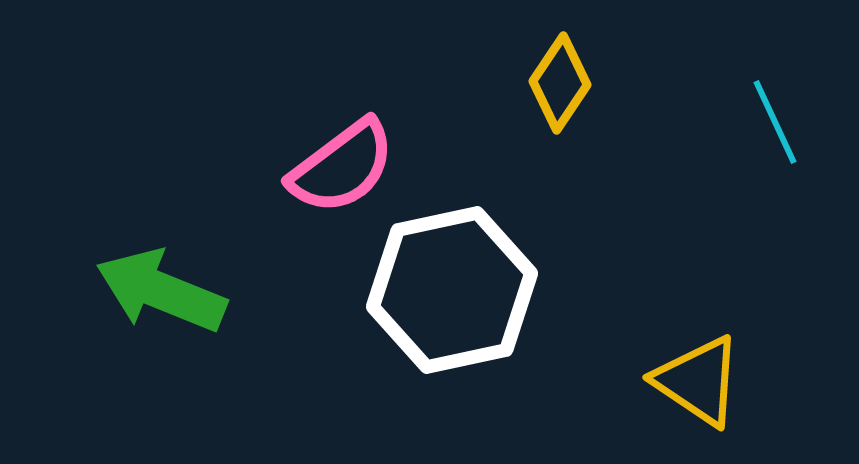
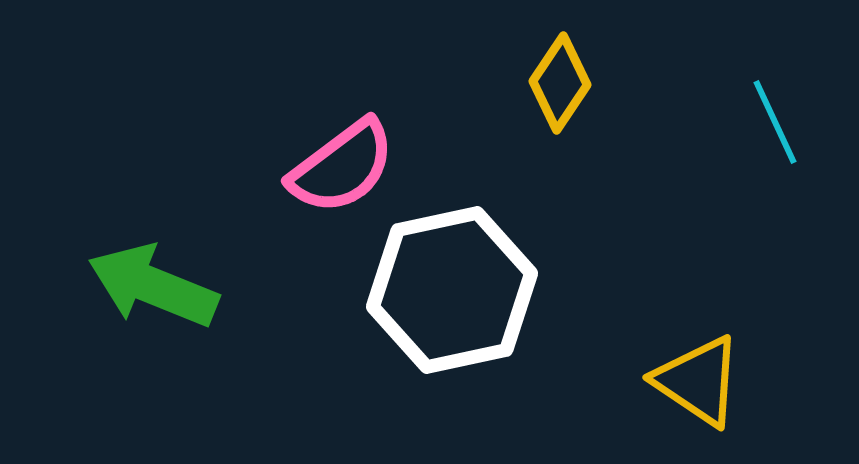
green arrow: moved 8 px left, 5 px up
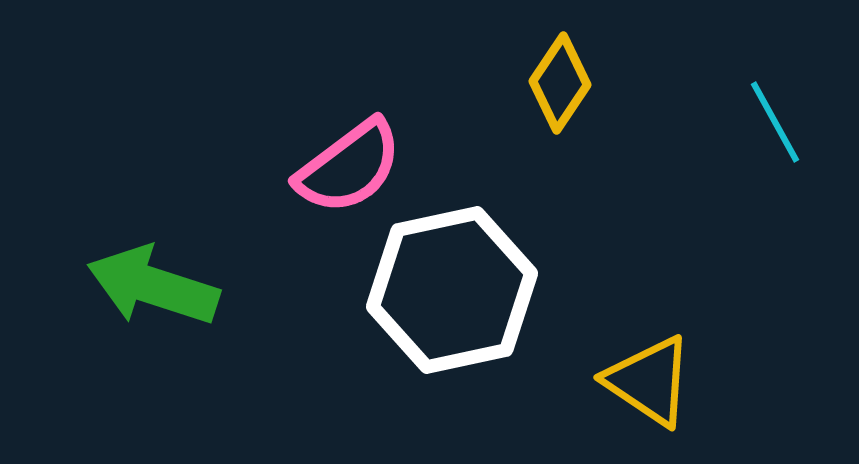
cyan line: rotated 4 degrees counterclockwise
pink semicircle: moved 7 px right
green arrow: rotated 4 degrees counterclockwise
yellow triangle: moved 49 px left
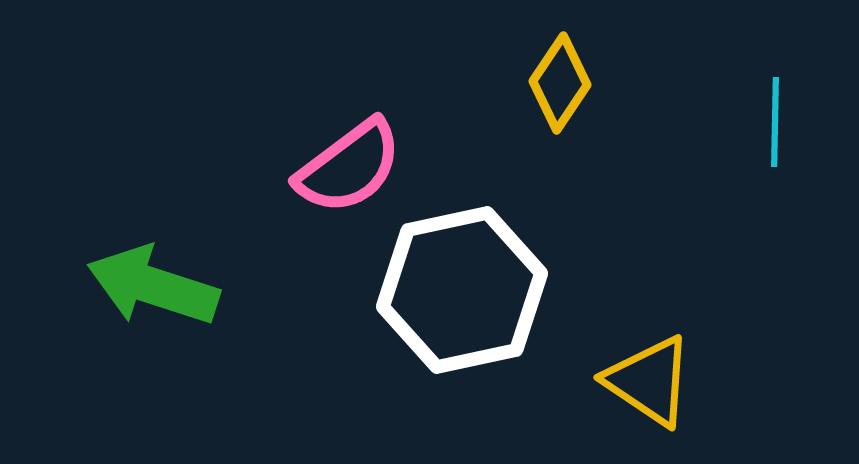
cyan line: rotated 30 degrees clockwise
white hexagon: moved 10 px right
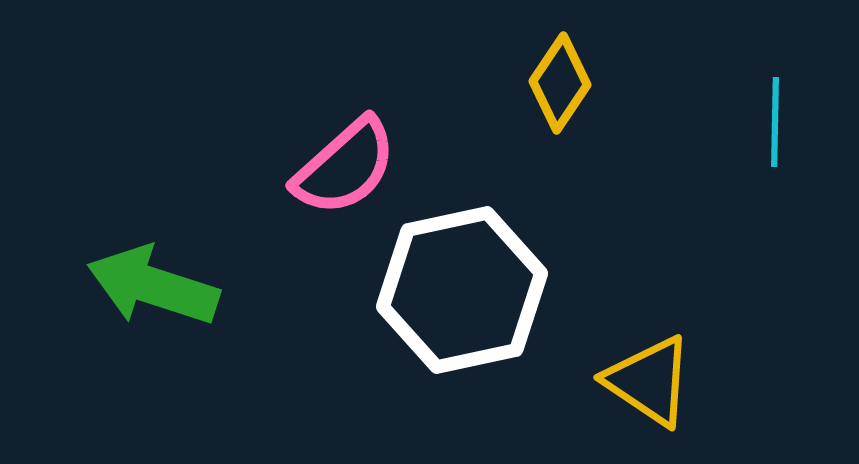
pink semicircle: moved 4 px left; rotated 5 degrees counterclockwise
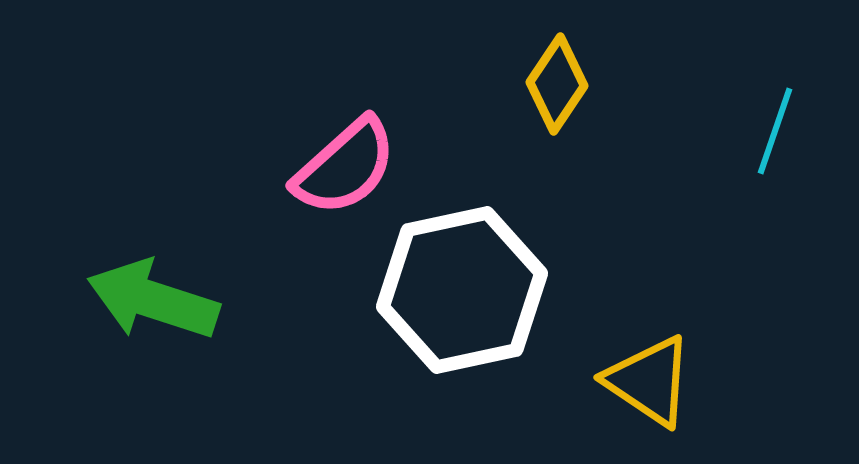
yellow diamond: moved 3 px left, 1 px down
cyan line: moved 9 px down; rotated 18 degrees clockwise
green arrow: moved 14 px down
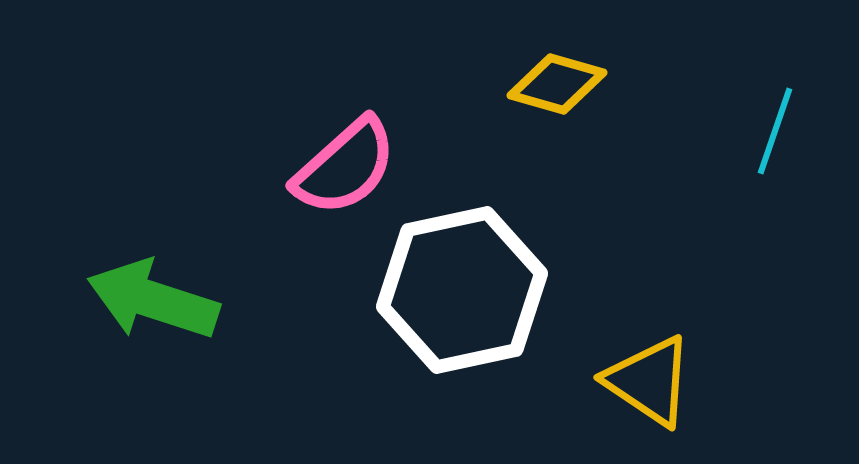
yellow diamond: rotated 72 degrees clockwise
